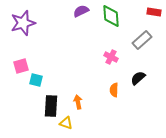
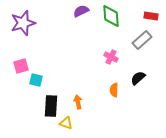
red rectangle: moved 3 px left, 4 px down
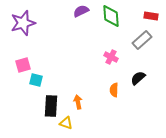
pink square: moved 2 px right, 1 px up
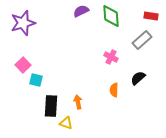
pink square: rotated 28 degrees counterclockwise
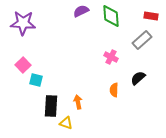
purple star: rotated 20 degrees clockwise
